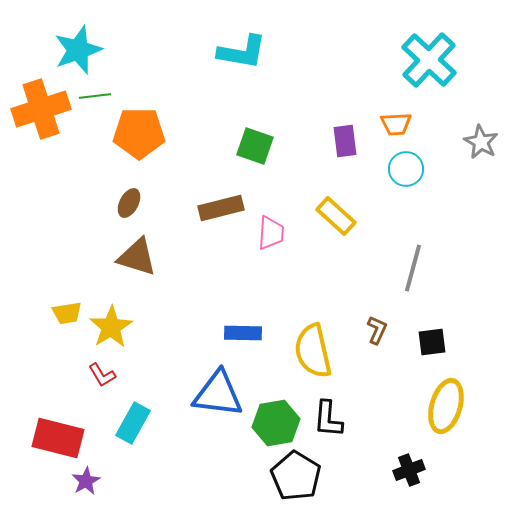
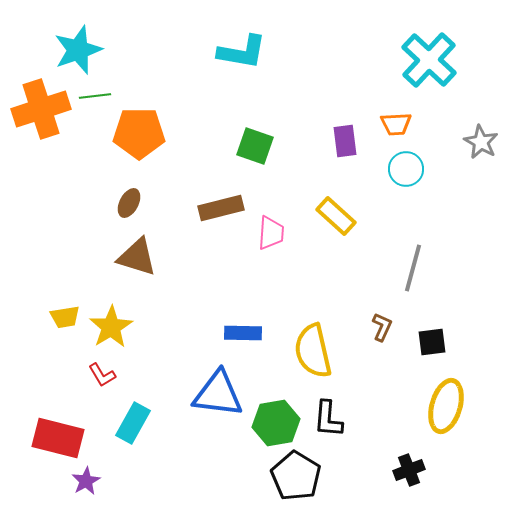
yellow trapezoid: moved 2 px left, 4 px down
brown L-shape: moved 5 px right, 3 px up
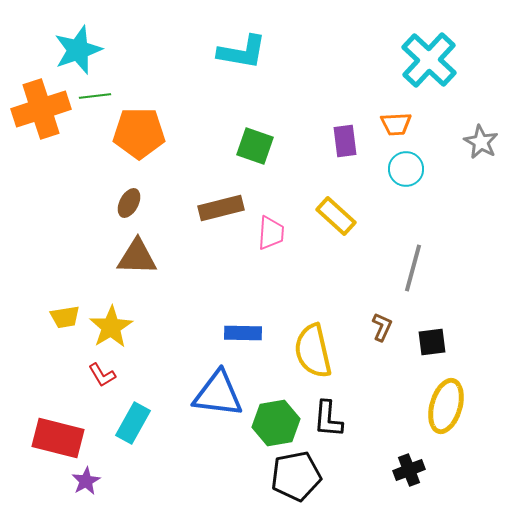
brown triangle: rotated 15 degrees counterclockwise
black pentagon: rotated 30 degrees clockwise
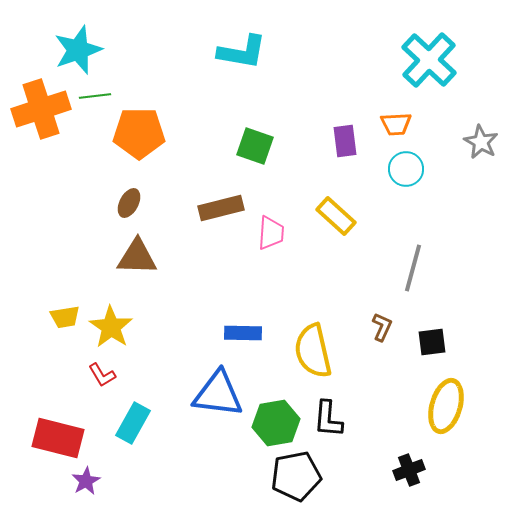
yellow star: rotated 6 degrees counterclockwise
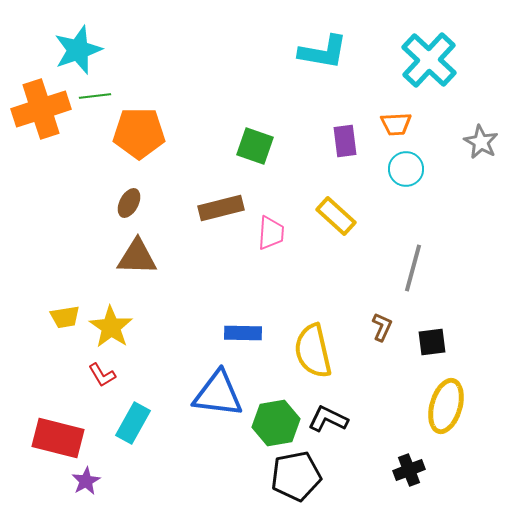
cyan L-shape: moved 81 px right
black L-shape: rotated 111 degrees clockwise
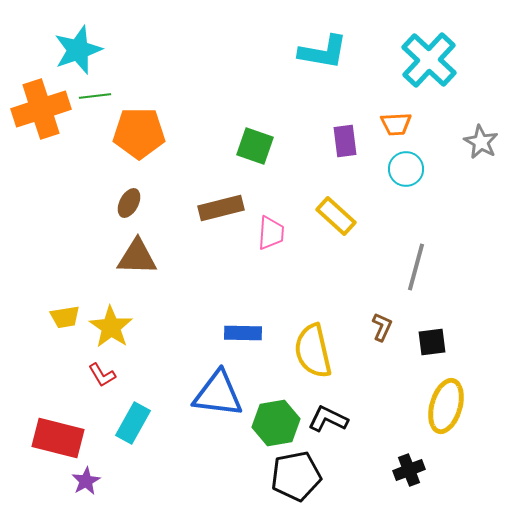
gray line: moved 3 px right, 1 px up
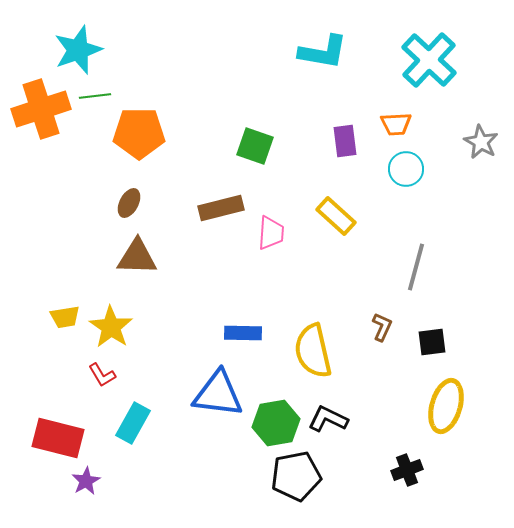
black cross: moved 2 px left
